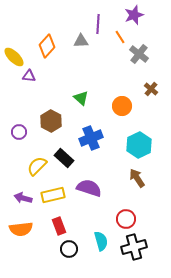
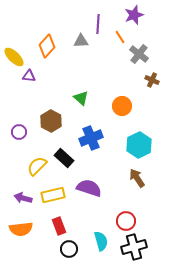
brown cross: moved 1 px right, 9 px up; rotated 16 degrees counterclockwise
red circle: moved 2 px down
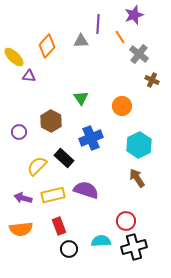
green triangle: rotated 14 degrees clockwise
purple semicircle: moved 3 px left, 2 px down
cyan semicircle: rotated 78 degrees counterclockwise
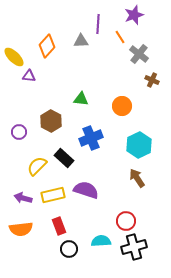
green triangle: moved 1 px down; rotated 49 degrees counterclockwise
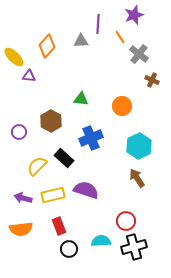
cyan hexagon: moved 1 px down
